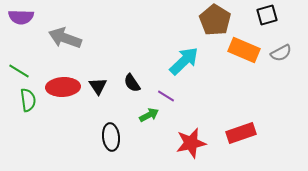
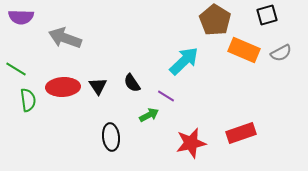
green line: moved 3 px left, 2 px up
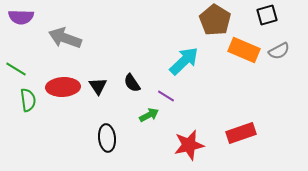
gray semicircle: moved 2 px left, 2 px up
black ellipse: moved 4 px left, 1 px down
red star: moved 2 px left, 2 px down
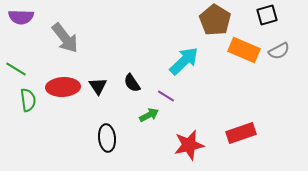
gray arrow: rotated 148 degrees counterclockwise
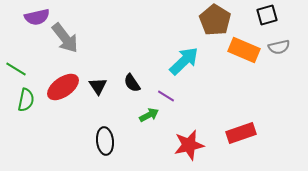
purple semicircle: moved 16 px right; rotated 15 degrees counterclockwise
gray semicircle: moved 4 px up; rotated 15 degrees clockwise
red ellipse: rotated 32 degrees counterclockwise
green semicircle: moved 2 px left; rotated 20 degrees clockwise
black ellipse: moved 2 px left, 3 px down
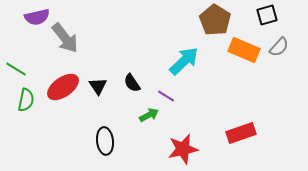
gray semicircle: rotated 35 degrees counterclockwise
red star: moved 6 px left, 4 px down
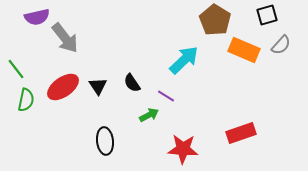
gray semicircle: moved 2 px right, 2 px up
cyan arrow: moved 1 px up
green line: rotated 20 degrees clockwise
red star: rotated 16 degrees clockwise
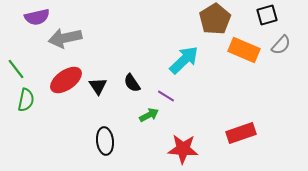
brown pentagon: moved 1 px up; rotated 8 degrees clockwise
gray arrow: rotated 116 degrees clockwise
red ellipse: moved 3 px right, 7 px up
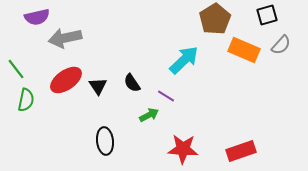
red rectangle: moved 18 px down
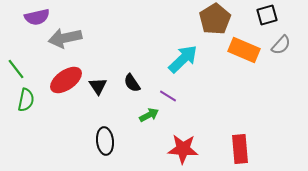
cyan arrow: moved 1 px left, 1 px up
purple line: moved 2 px right
red rectangle: moved 1 px left, 2 px up; rotated 76 degrees counterclockwise
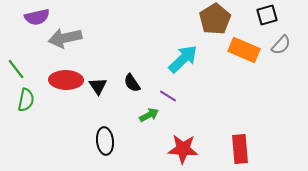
red ellipse: rotated 36 degrees clockwise
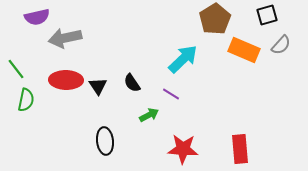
purple line: moved 3 px right, 2 px up
